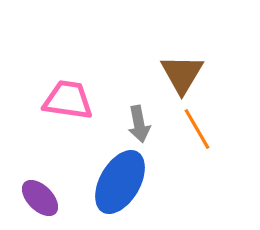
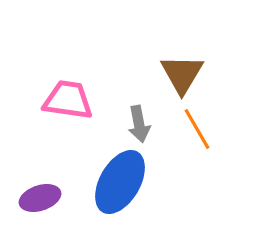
purple ellipse: rotated 63 degrees counterclockwise
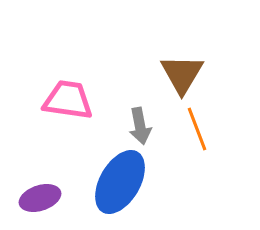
gray arrow: moved 1 px right, 2 px down
orange line: rotated 9 degrees clockwise
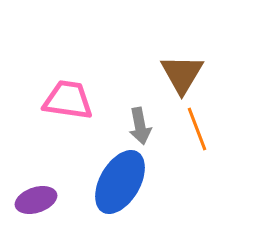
purple ellipse: moved 4 px left, 2 px down
